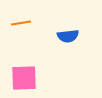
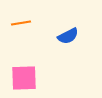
blue semicircle: rotated 20 degrees counterclockwise
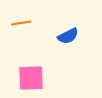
pink square: moved 7 px right
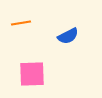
pink square: moved 1 px right, 4 px up
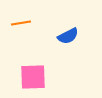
pink square: moved 1 px right, 3 px down
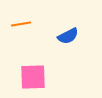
orange line: moved 1 px down
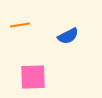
orange line: moved 1 px left, 1 px down
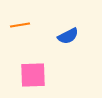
pink square: moved 2 px up
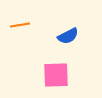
pink square: moved 23 px right
